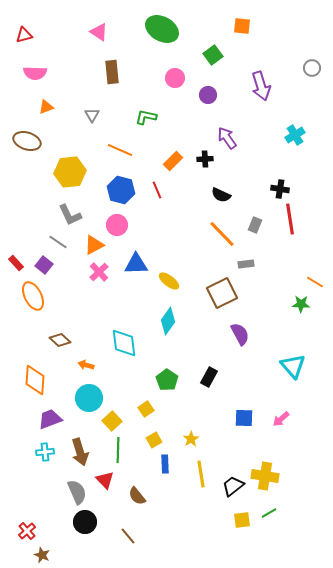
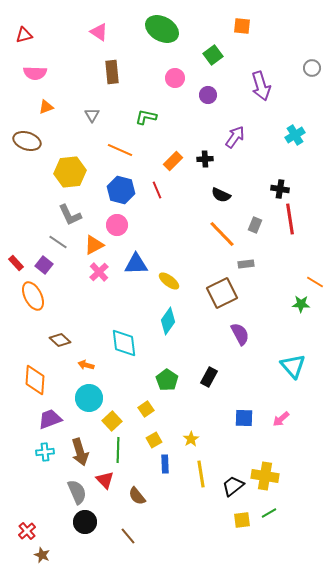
purple arrow at (227, 138): moved 8 px right, 1 px up; rotated 70 degrees clockwise
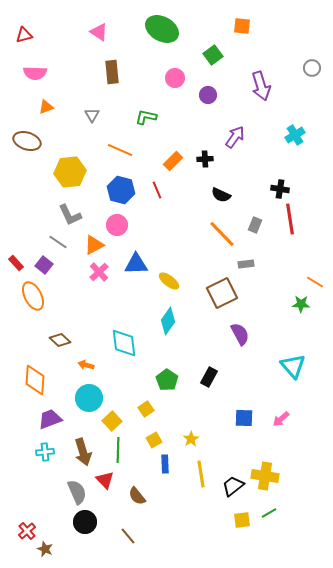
brown arrow at (80, 452): moved 3 px right
brown star at (42, 555): moved 3 px right, 6 px up
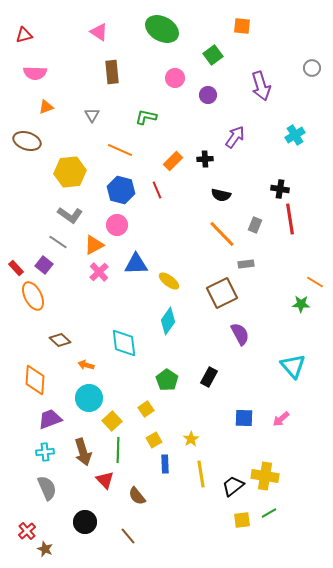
black semicircle at (221, 195): rotated 12 degrees counterclockwise
gray L-shape at (70, 215): rotated 30 degrees counterclockwise
red rectangle at (16, 263): moved 5 px down
gray semicircle at (77, 492): moved 30 px left, 4 px up
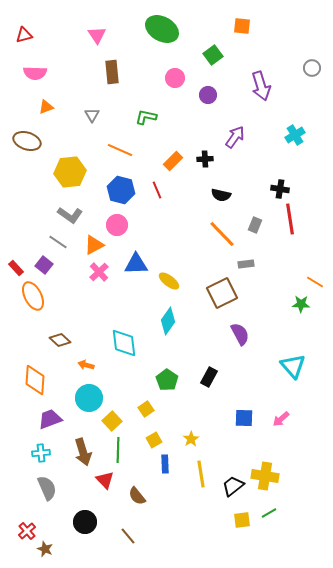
pink triangle at (99, 32): moved 2 px left, 3 px down; rotated 24 degrees clockwise
cyan cross at (45, 452): moved 4 px left, 1 px down
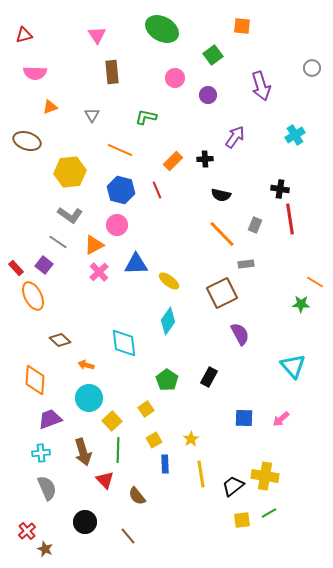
orange triangle at (46, 107): moved 4 px right
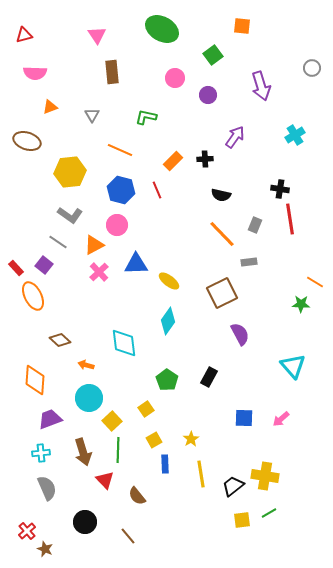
gray rectangle at (246, 264): moved 3 px right, 2 px up
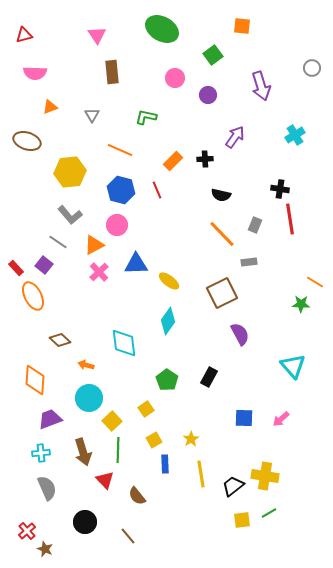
gray L-shape at (70, 215): rotated 15 degrees clockwise
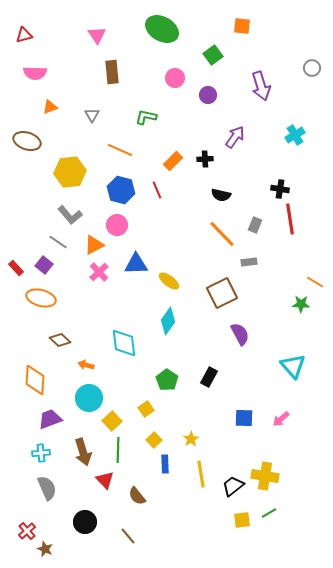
orange ellipse at (33, 296): moved 8 px right, 2 px down; rotated 48 degrees counterclockwise
yellow square at (154, 440): rotated 14 degrees counterclockwise
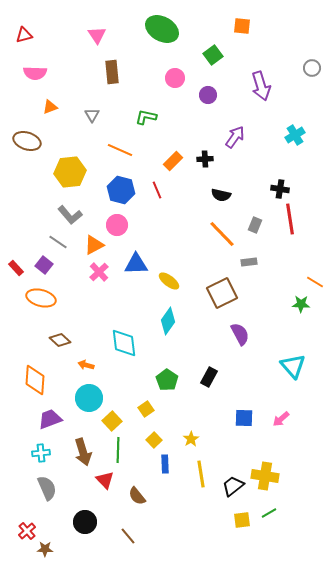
brown star at (45, 549): rotated 21 degrees counterclockwise
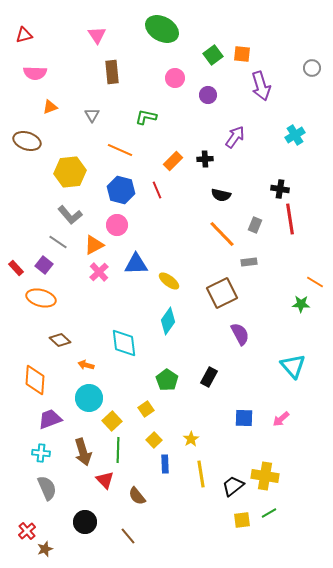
orange square at (242, 26): moved 28 px down
cyan cross at (41, 453): rotated 12 degrees clockwise
brown star at (45, 549): rotated 21 degrees counterclockwise
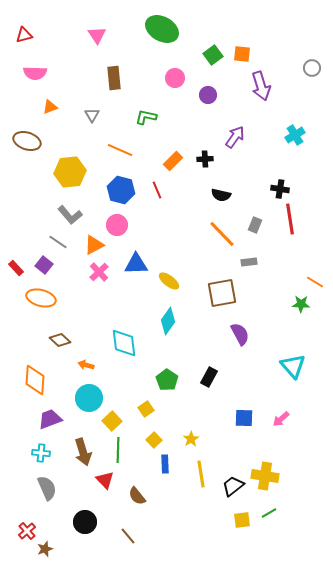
brown rectangle at (112, 72): moved 2 px right, 6 px down
brown square at (222, 293): rotated 16 degrees clockwise
